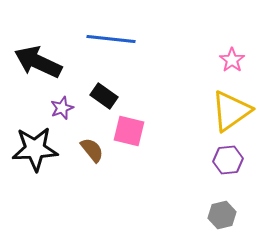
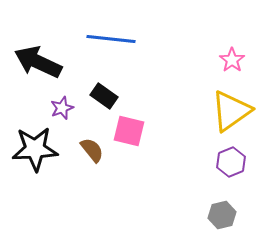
purple hexagon: moved 3 px right, 2 px down; rotated 16 degrees counterclockwise
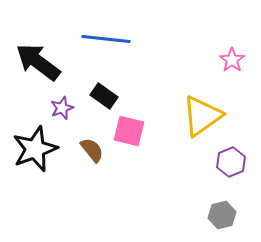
blue line: moved 5 px left
black arrow: rotated 12 degrees clockwise
yellow triangle: moved 29 px left, 5 px down
black star: rotated 18 degrees counterclockwise
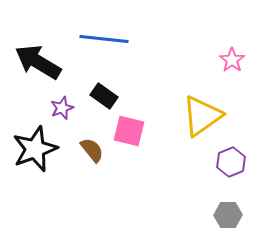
blue line: moved 2 px left
black arrow: rotated 6 degrees counterclockwise
gray hexagon: moved 6 px right; rotated 12 degrees clockwise
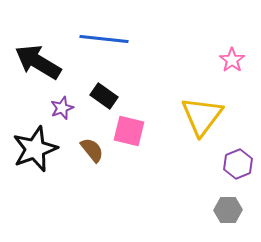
yellow triangle: rotated 18 degrees counterclockwise
purple hexagon: moved 7 px right, 2 px down
gray hexagon: moved 5 px up
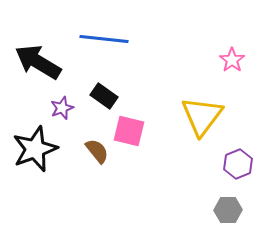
brown semicircle: moved 5 px right, 1 px down
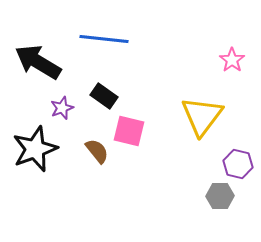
purple hexagon: rotated 24 degrees counterclockwise
gray hexagon: moved 8 px left, 14 px up
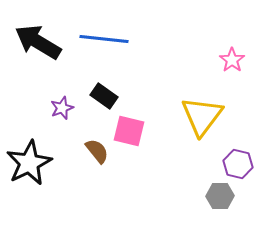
black arrow: moved 20 px up
black star: moved 6 px left, 14 px down; rotated 6 degrees counterclockwise
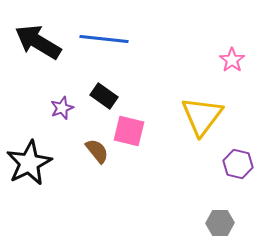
gray hexagon: moved 27 px down
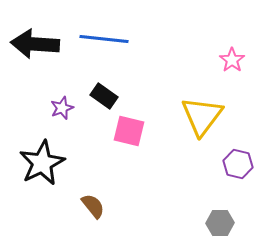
black arrow: moved 3 px left, 2 px down; rotated 27 degrees counterclockwise
brown semicircle: moved 4 px left, 55 px down
black star: moved 13 px right
